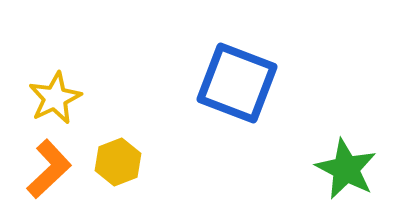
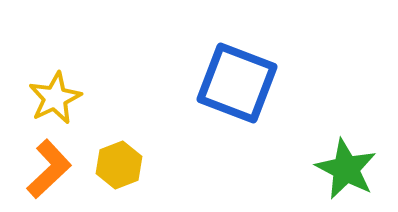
yellow hexagon: moved 1 px right, 3 px down
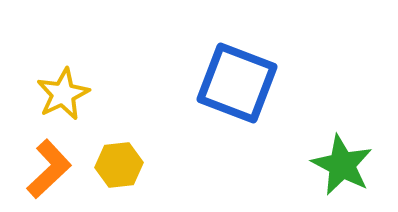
yellow star: moved 8 px right, 4 px up
yellow hexagon: rotated 15 degrees clockwise
green star: moved 4 px left, 4 px up
